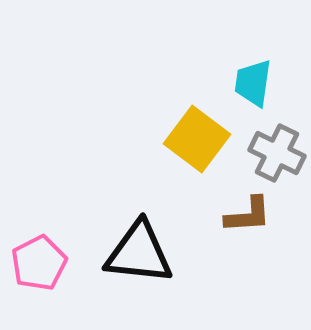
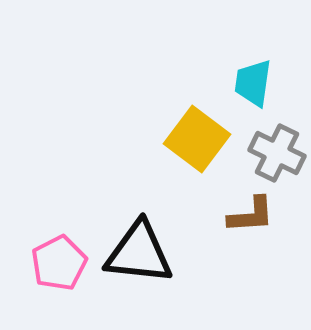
brown L-shape: moved 3 px right
pink pentagon: moved 20 px right
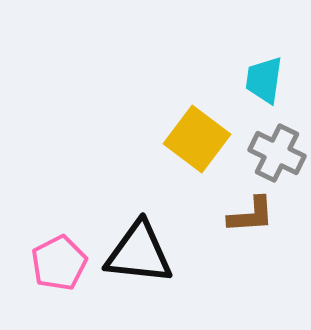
cyan trapezoid: moved 11 px right, 3 px up
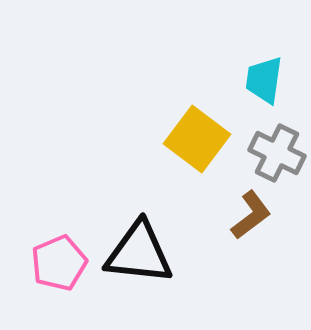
brown L-shape: rotated 33 degrees counterclockwise
pink pentagon: rotated 4 degrees clockwise
